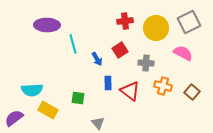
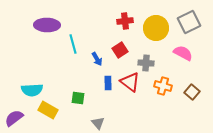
red triangle: moved 9 px up
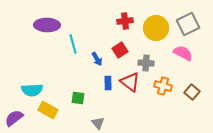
gray square: moved 1 px left, 2 px down
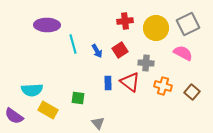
blue arrow: moved 8 px up
purple semicircle: moved 2 px up; rotated 108 degrees counterclockwise
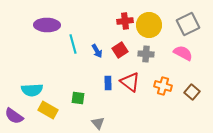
yellow circle: moved 7 px left, 3 px up
gray cross: moved 9 px up
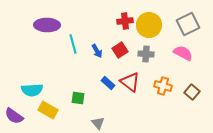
blue rectangle: rotated 48 degrees counterclockwise
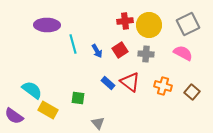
cyan semicircle: rotated 140 degrees counterclockwise
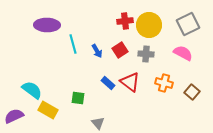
orange cross: moved 1 px right, 3 px up
purple semicircle: rotated 120 degrees clockwise
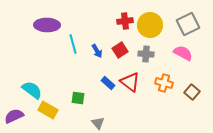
yellow circle: moved 1 px right
